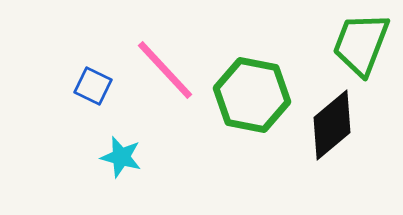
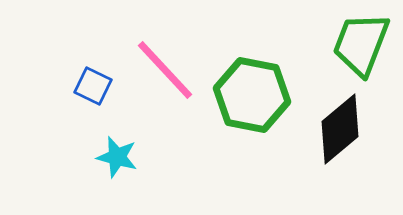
black diamond: moved 8 px right, 4 px down
cyan star: moved 4 px left
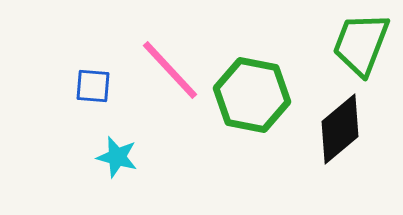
pink line: moved 5 px right
blue square: rotated 21 degrees counterclockwise
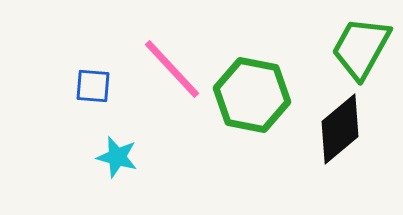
green trapezoid: moved 4 px down; rotated 8 degrees clockwise
pink line: moved 2 px right, 1 px up
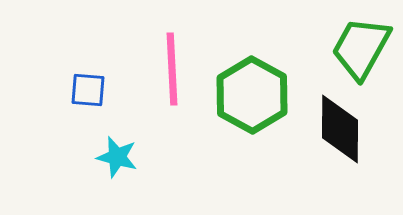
pink line: rotated 40 degrees clockwise
blue square: moved 5 px left, 4 px down
green hexagon: rotated 18 degrees clockwise
black diamond: rotated 50 degrees counterclockwise
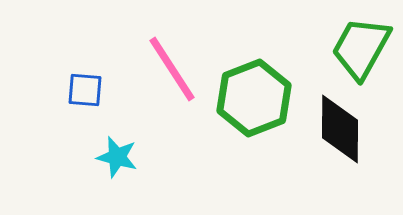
pink line: rotated 30 degrees counterclockwise
blue square: moved 3 px left
green hexagon: moved 2 px right, 3 px down; rotated 10 degrees clockwise
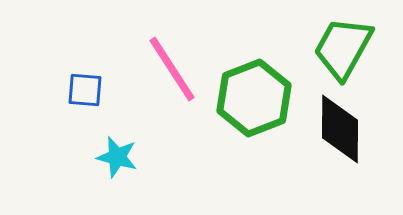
green trapezoid: moved 18 px left
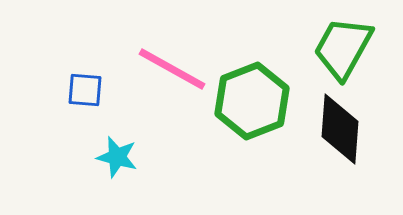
pink line: rotated 28 degrees counterclockwise
green hexagon: moved 2 px left, 3 px down
black diamond: rotated 4 degrees clockwise
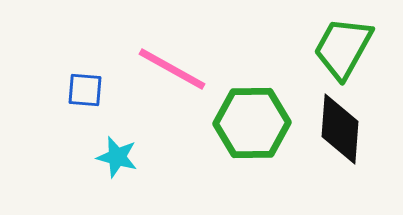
green hexagon: moved 22 px down; rotated 20 degrees clockwise
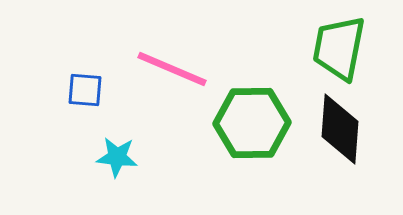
green trapezoid: moved 4 px left; rotated 18 degrees counterclockwise
pink line: rotated 6 degrees counterclockwise
cyan star: rotated 9 degrees counterclockwise
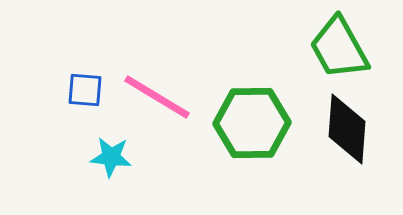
green trapezoid: rotated 40 degrees counterclockwise
pink line: moved 15 px left, 28 px down; rotated 8 degrees clockwise
black diamond: moved 7 px right
cyan star: moved 6 px left
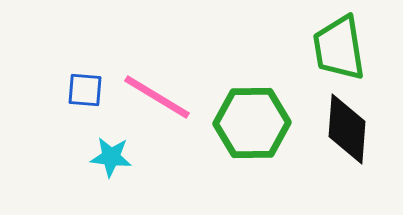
green trapezoid: rotated 20 degrees clockwise
